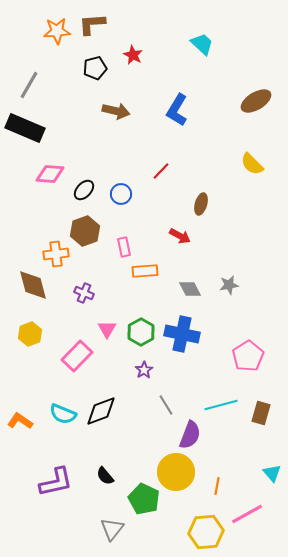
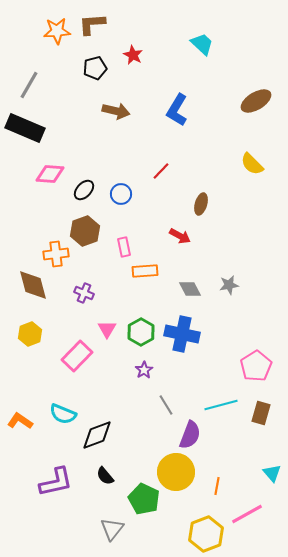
pink pentagon at (248, 356): moved 8 px right, 10 px down
black diamond at (101, 411): moved 4 px left, 24 px down
yellow hexagon at (206, 532): moved 2 px down; rotated 16 degrees counterclockwise
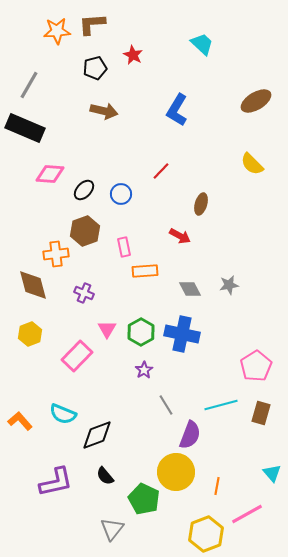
brown arrow at (116, 111): moved 12 px left
orange L-shape at (20, 421): rotated 15 degrees clockwise
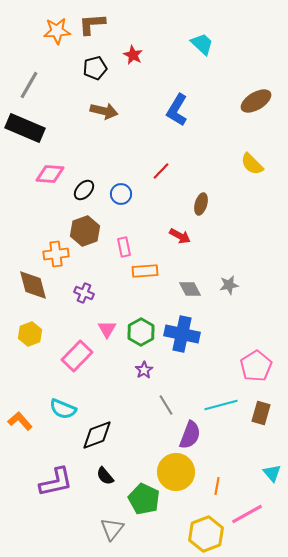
cyan semicircle at (63, 414): moved 5 px up
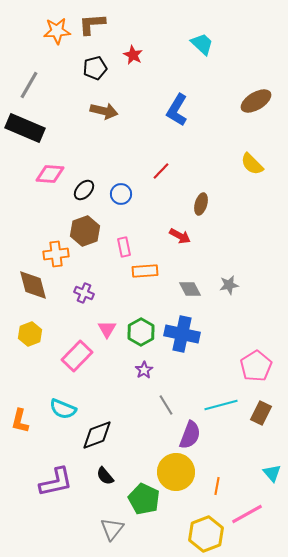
brown rectangle at (261, 413): rotated 10 degrees clockwise
orange L-shape at (20, 421): rotated 125 degrees counterclockwise
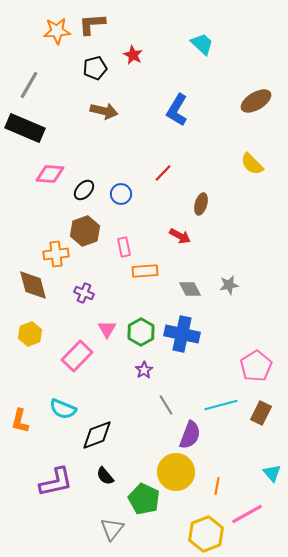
red line at (161, 171): moved 2 px right, 2 px down
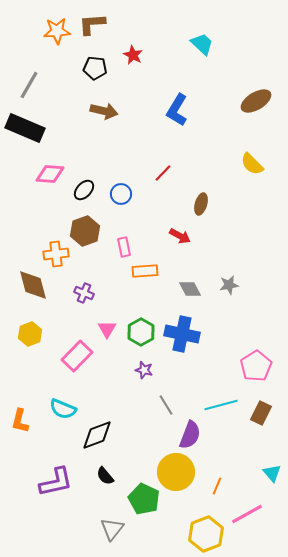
black pentagon at (95, 68): rotated 20 degrees clockwise
purple star at (144, 370): rotated 24 degrees counterclockwise
orange line at (217, 486): rotated 12 degrees clockwise
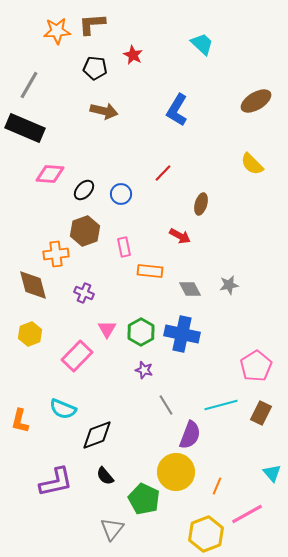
orange rectangle at (145, 271): moved 5 px right; rotated 10 degrees clockwise
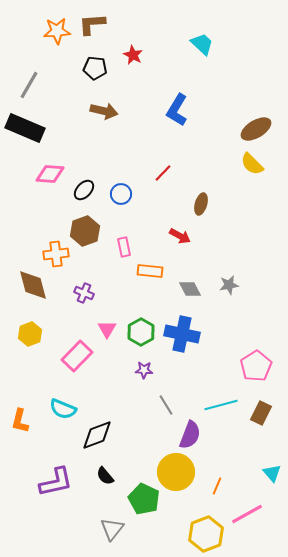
brown ellipse at (256, 101): moved 28 px down
purple star at (144, 370): rotated 12 degrees counterclockwise
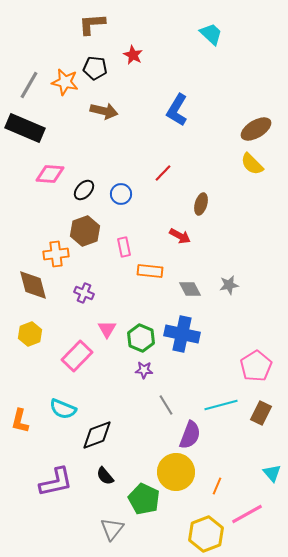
orange star at (57, 31): moved 8 px right, 51 px down; rotated 16 degrees clockwise
cyan trapezoid at (202, 44): moved 9 px right, 10 px up
green hexagon at (141, 332): moved 6 px down; rotated 8 degrees counterclockwise
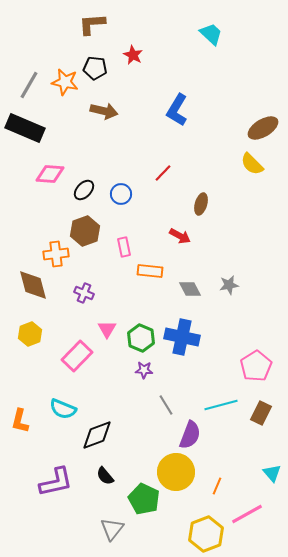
brown ellipse at (256, 129): moved 7 px right, 1 px up
blue cross at (182, 334): moved 3 px down
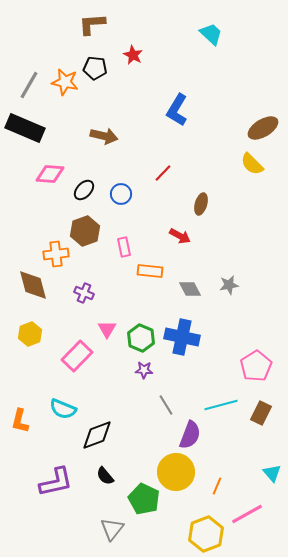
brown arrow at (104, 111): moved 25 px down
